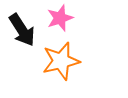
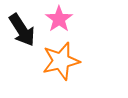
pink star: moved 1 px left, 1 px down; rotated 16 degrees counterclockwise
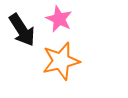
pink star: rotated 12 degrees counterclockwise
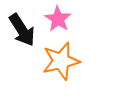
pink star: moved 1 px left; rotated 8 degrees clockwise
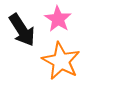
orange star: rotated 30 degrees counterclockwise
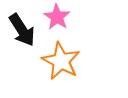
pink star: moved 1 px left, 2 px up
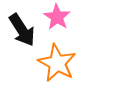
orange star: moved 4 px left, 2 px down
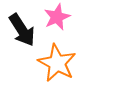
pink star: rotated 16 degrees clockwise
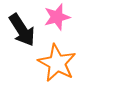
pink star: rotated 8 degrees clockwise
